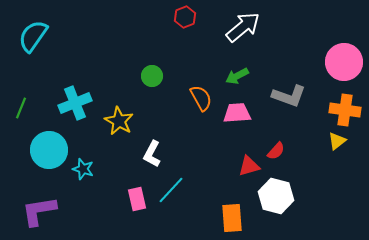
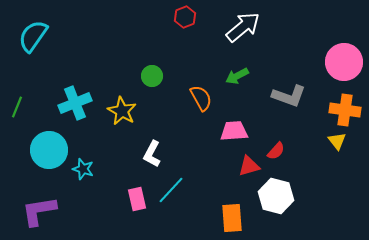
green line: moved 4 px left, 1 px up
pink trapezoid: moved 3 px left, 18 px down
yellow star: moved 3 px right, 10 px up
yellow triangle: rotated 30 degrees counterclockwise
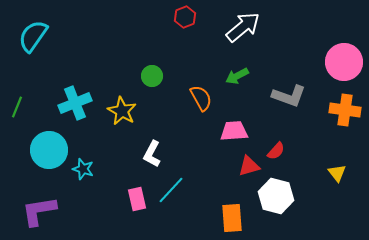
yellow triangle: moved 32 px down
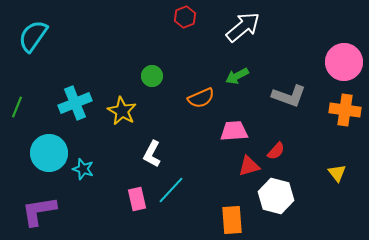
orange semicircle: rotated 96 degrees clockwise
cyan circle: moved 3 px down
orange rectangle: moved 2 px down
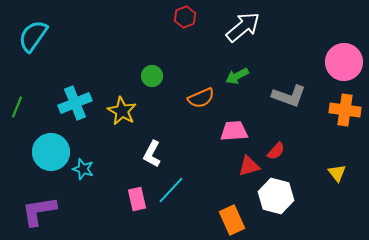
cyan circle: moved 2 px right, 1 px up
orange rectangle: rotated 20 degrees counterclockwise
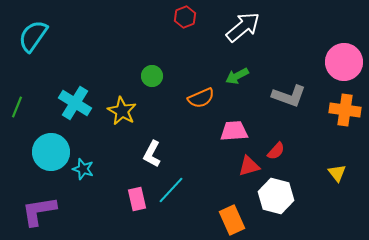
cyan cross: rotated 36 degrees counterclockwise
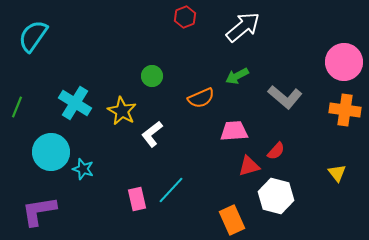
gray L-shape: moved 4 px left, 1 px down; rotated 20 degrees clockwise
white L-shape: moved 20 px up; rotated 24 degrees clockwise
